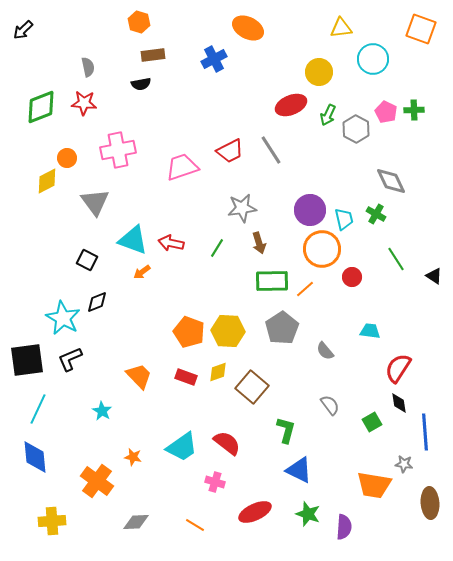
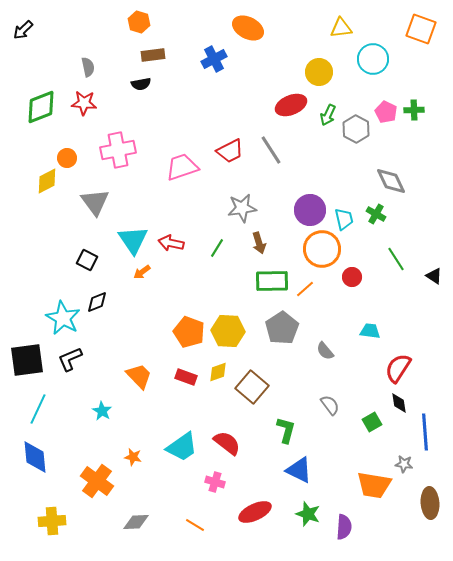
cyan triangle at (133, 240): rotated 36 degrees clockwise
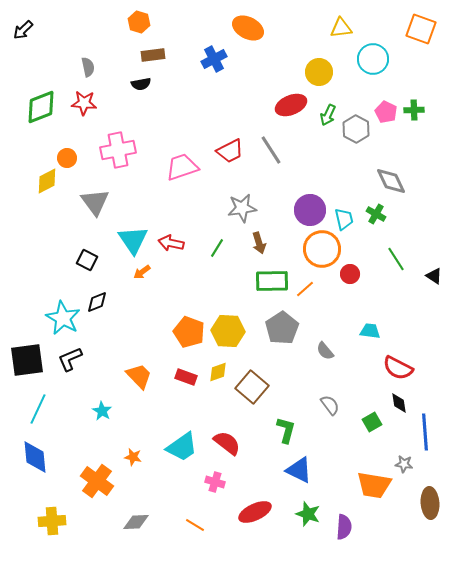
red circle at (352, 277): moved 2 px left, 3 px up
red semicircle at (398, 368): rotated 96 degrees counterclockwise
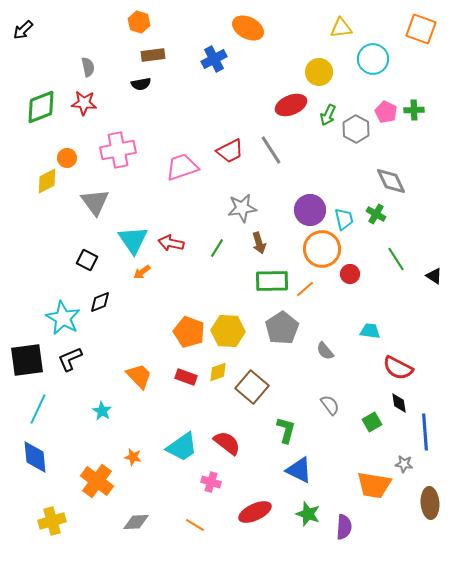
black diamond at (97, 302): moved 3 px right
pink cross at (215, 482): moved 4 px left
yellow cross at (52, 521): rotated 12 degrees counterclockwise
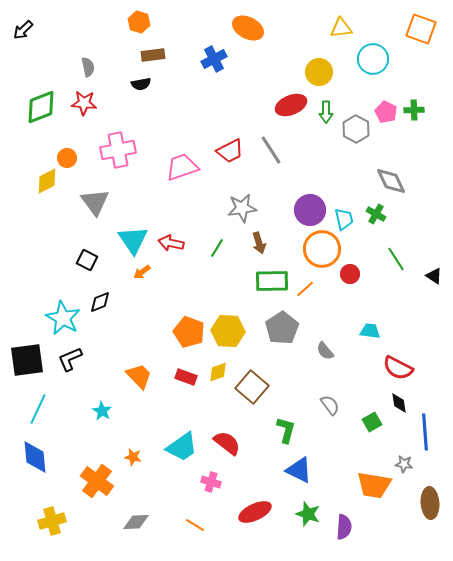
green arrow at (328, 115): moved 2 px left, 3 px up; rotated 25 degrees counterclockwise
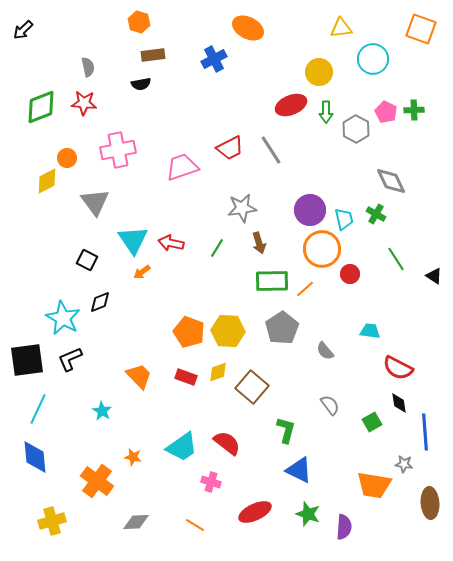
red trapezoid at (230, 151): moved 3 px up
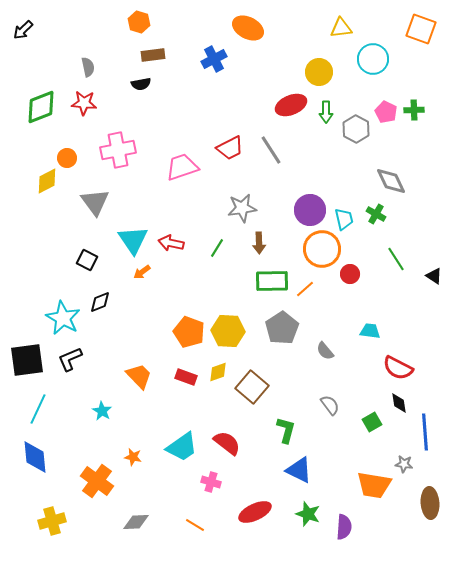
brown arrow at (259, 243): rotated 15 degrees clockwise
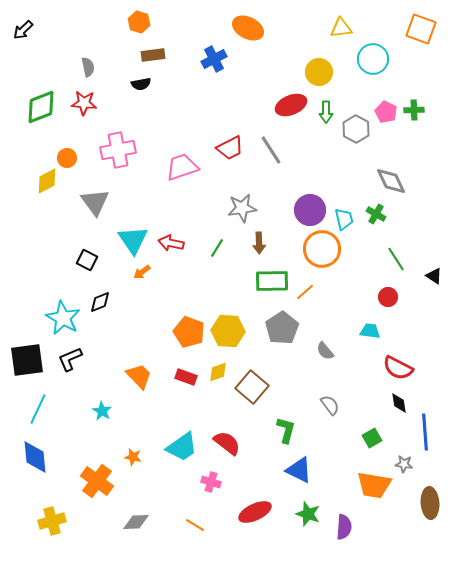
red circle at (350, 274): moved 38 px right, 23 px down
orange line at (305, 289): moved 3 px down
green square at (372, 422): moved 16 px down
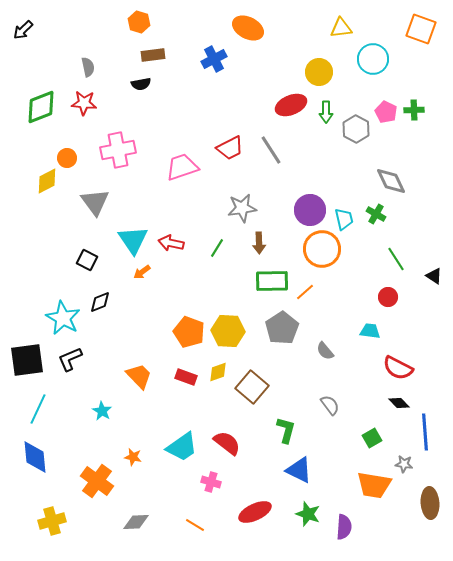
black diamond at (399, 403): rotated 35 degrees counterclockwise
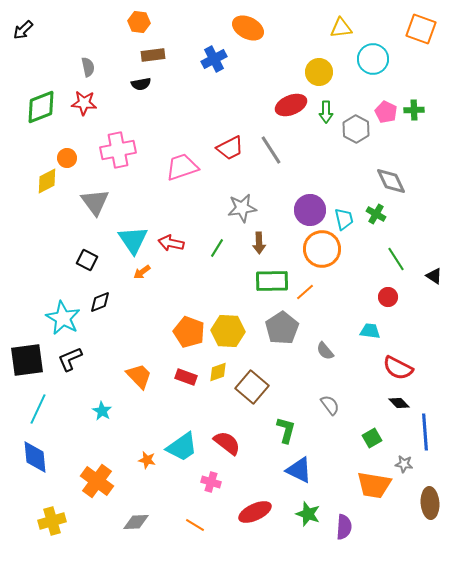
orange hexagon at (139, 22): rotated 10 degrees counterclockwise
orange star at (133, 457): moved 14 px right, 3 px down
